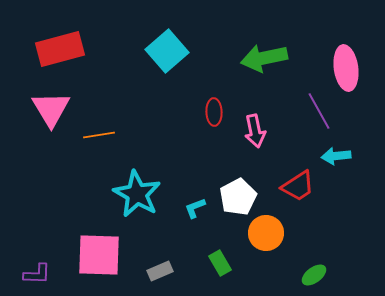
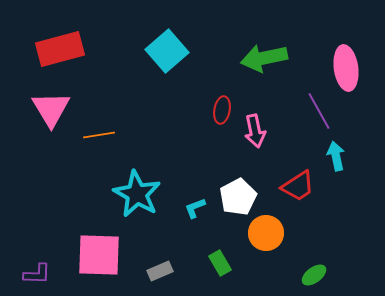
red ellipse: moved 8 px right, 2 px up; rotated 12 degrees clockwise
cyan arrow: rotated 84 degrees clockwise
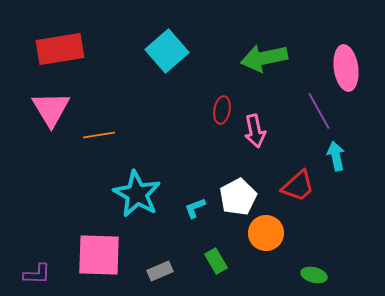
red rectangle: rotated 6 degrees clockwise
red trapezoid: rotated 9 degrees counterclockwise
green rectangle: moved 4 px left, 2 px up
green ellipse: rotated 50 degrees clockwise
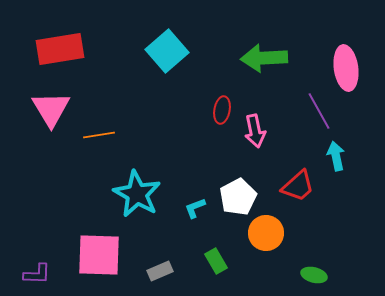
green arrow: rotated 9 degrees clockwise
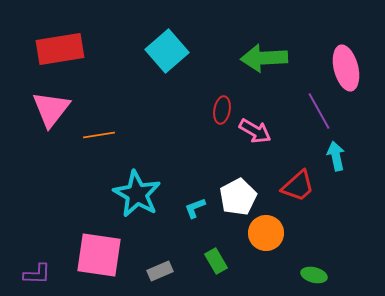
pink ellipse: rotated 6 degrees counterclockwise
pink triangle: rotated 9 degrees clockwise
pink arrow: rotated 48 degrees counterclockwise
pink square: rotated 6 degrees clockwise
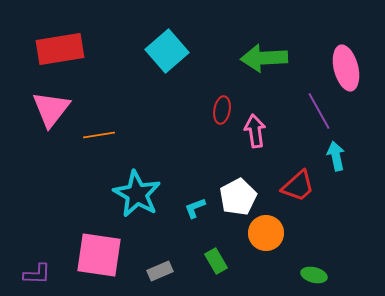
pink arrow: rotated 128 degrees counterclockwise
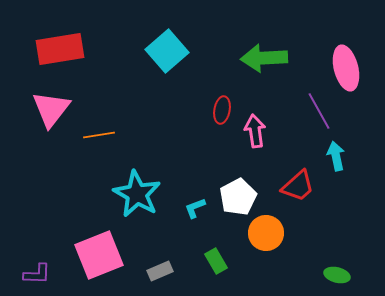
pink square: rotated 30 degrees counterclockwise
green ellipse: moved 23 px right
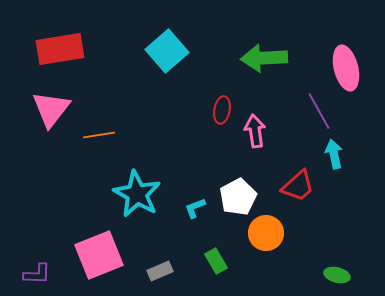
cyan arrow: moved 2 px left, 2 px up
